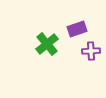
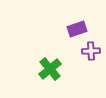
green cross: moved 3 px right, 25 px down
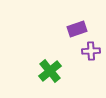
green cross: moved 2 px down
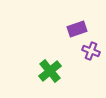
purple cross: rotated 24 degrees clockwise
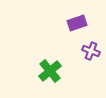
purple rectangle: moved 6 px up
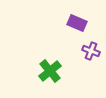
purple rectangle: rotated 42 degrees clockwise
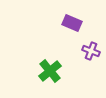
purple rectangle: moved 5 px left
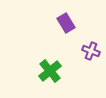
purple rectangle: moved 6 px left; rotated 36 degrees clockwise
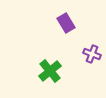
purple cross: moved 1 px right, 3 px down
